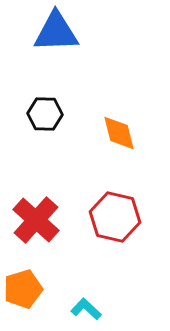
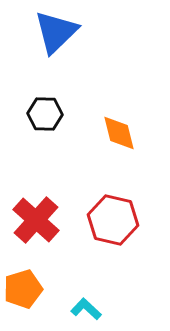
blue triangle: rotated 42 degrees counterclockwise
red hexagon: moved 2 px left, 3 px down
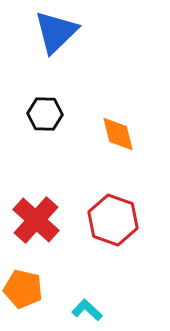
orange diamond: moved 1 px left, 1 px down
red hexagon: rotated 6 degrees clockwise
orange pentagon: rotated 30 degrees clockwise
cyan L-shape: moved 1 px right, 1 px down
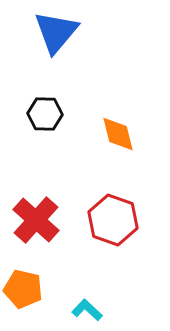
blue triangle: rotated 6 degrees counterclockwise
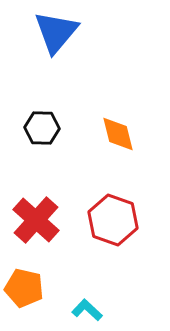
black hexagon: moved 3 px left, 14 px down
orange pentagon: moved 1 px right, 1 px up
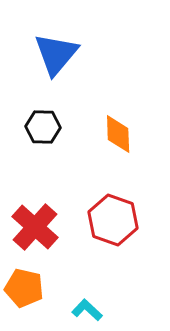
blue triangle: moved 22 px down
black hexagon: moved 1 px right, 1 px up
orange diamond: rotated 12 degrees clockwise
red cross: moved 1 px left, 7 px down
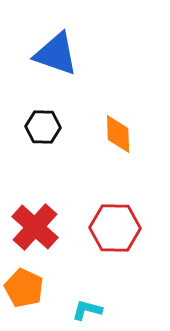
blue triangle: rotated 51 degrees counterclockwise
red hexagon: moved 2 px right, 8 px down; rotated 18 degrees counterclockwise
orange pentagon: rotated 12 degrees clockwise
cyan L-shape: rotated 28 degrees counterclockwise
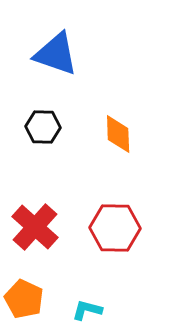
orange pentagon: moved 11 px down
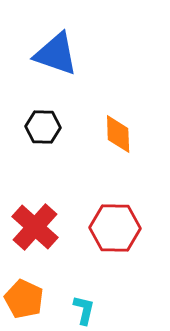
cyan L-shape: moved 3 px left; rotated 88 degrees clockwise
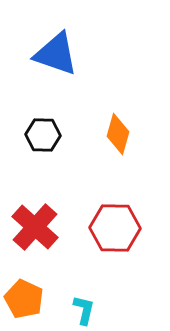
black hexagon: moved 8 px down
orange diamond: rotated 18 degrees clockwise
